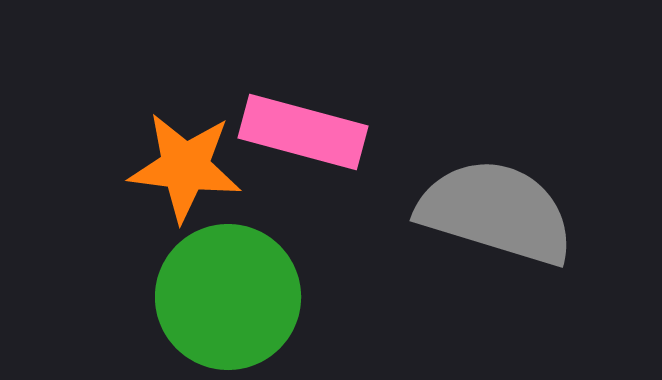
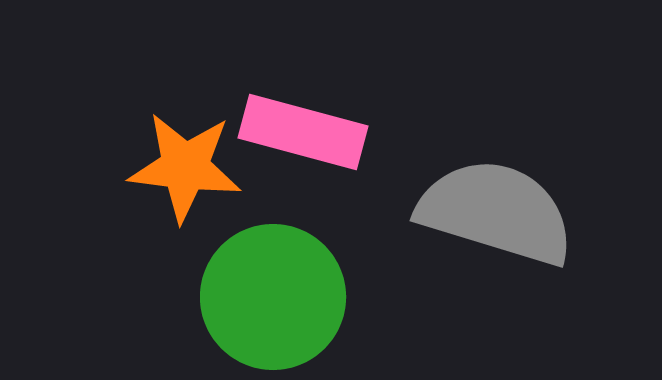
green circle: moved 45 px right
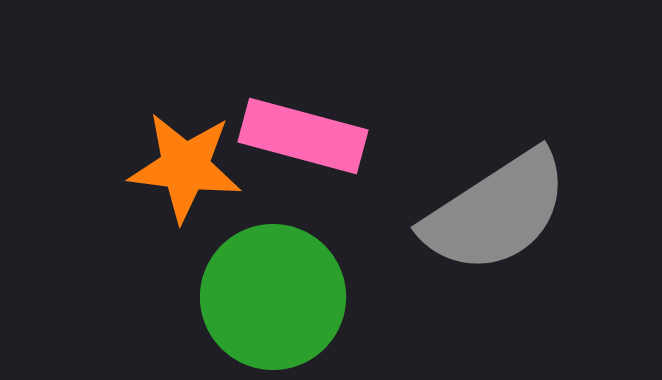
pink rectangle: moved 4 px down
gray semicircle: rotated 130 degrees clockwise
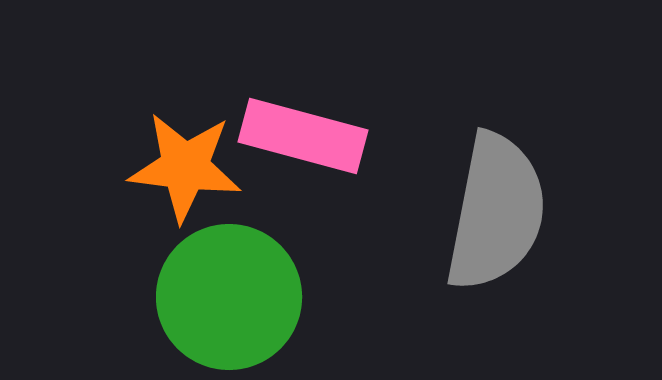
gray semicircle: rotated 46 degrees counterclockwise
green circle: moved 44 px left
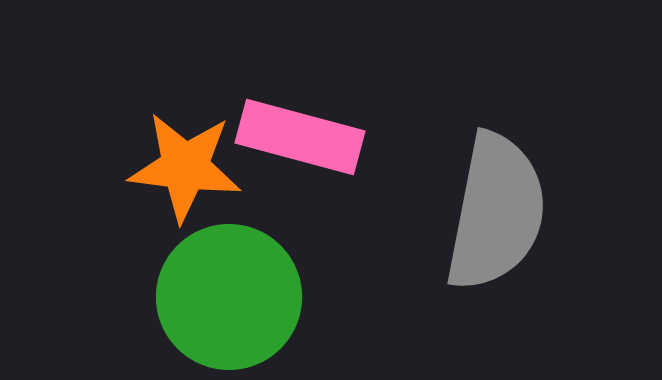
pink rectangle: moved 3 px left, 1 px down
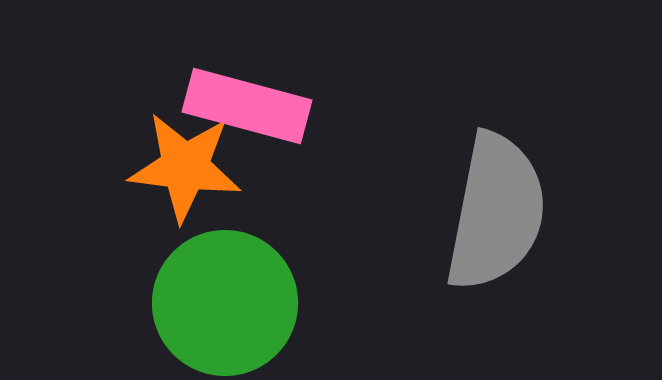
pink rectangle: moved 53 px left, 31 px up
green circle: moved 4 px left, 6 px down
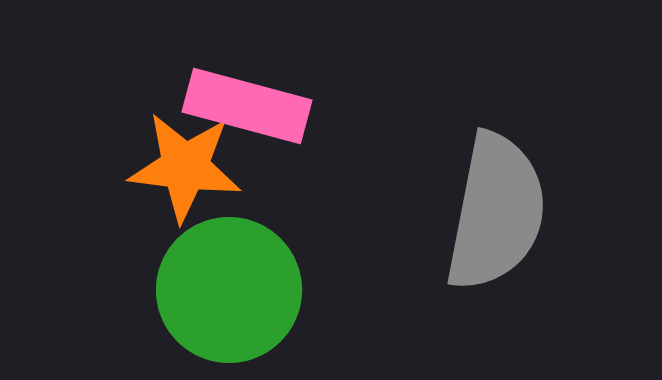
green circle: moved 4 px right, 13 px up
